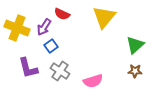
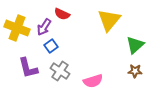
yellow triangle: moved 5 px right, 3 px down
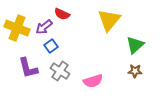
purple arrow: rotated 18 degrees clockwise
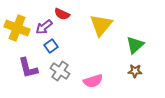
yellow triangle: moved 8 px left, 5 px down
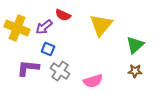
red semicircle: moved 1 px right, 1 px down
blue square: moved 3 px left, 3 px down; rotated 32 degrees counterclockwise
purple L-shape: rotated 110 degrees clockwise
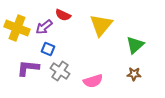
brown star: moved 1 px left, 3 px down
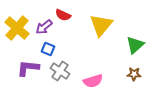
yellow cross: rotated 20 degrees clockwise
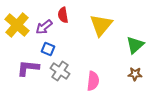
red semicircle: rotated 56 degrees clockwise
yellow cross: moved 3 px up
brown star: moved 1 px right
pink semicircle: rotated 66 degrees counterclockwise
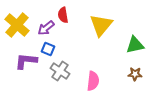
purple arrow: moved 2 px right, 1 px down
green triangle: rotated 30 degrees clockwise
purple L-shape: moved 2 px left, 7 px up
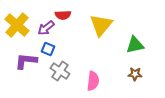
red semicircle: rotated 84 degrees counterclockwise
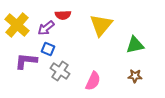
brown star: moved 2 px down
pink semicircle: rotated 18 degrees clockwise
